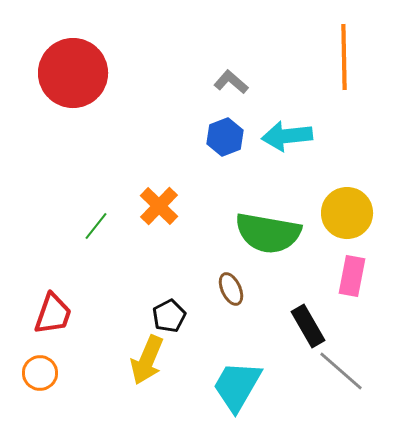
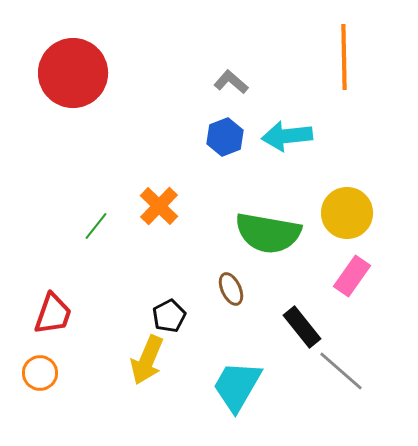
pink rectangle: rotated 24 degrees clockwise
black rectangle: moved 6 px left, 1 px down; rotated 9 degrees counterclockwise
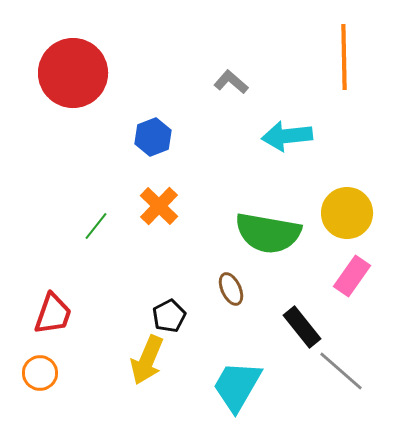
blue hexagon: moved 72 px left
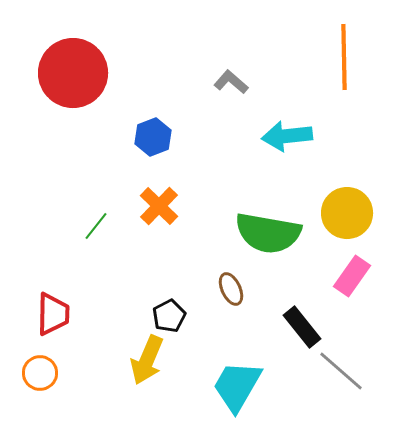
red trapezoid: rotated 18 degrees counterclockwise
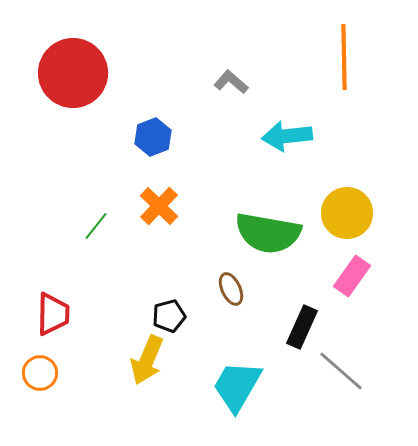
black pentagon: rotated 12 degrees clockwise
black rectangle: rotated 63 degrees clockwise
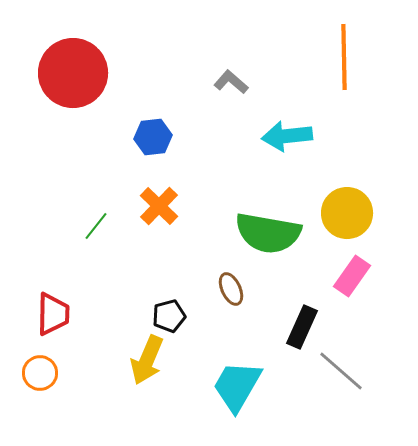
blue hexagon: rotated 15 degrees clockwise
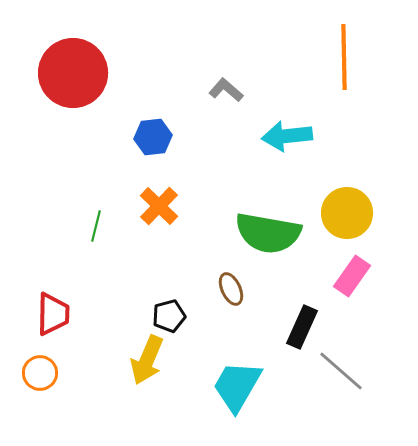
gray L-shape: moved 5 px left, 8 px down
green line: rotated 24 degrees counterclockwise
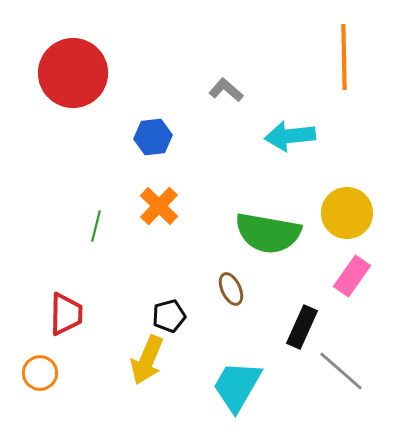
cyan arrow: moved 3 px right
red trapezoid: moved 13 px right
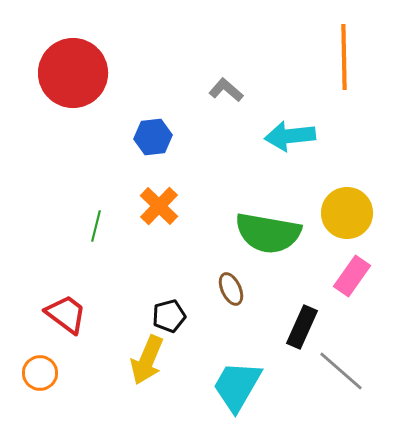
red trapezoid: rotated 54 degrees counterclockwise
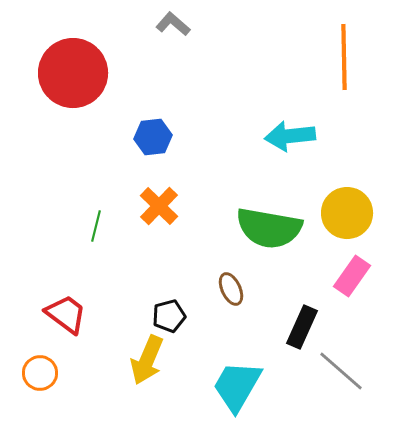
gray L-shape: moved 53 px left, 66 px up
green semicircle: moved 1 px right, 5 px up
